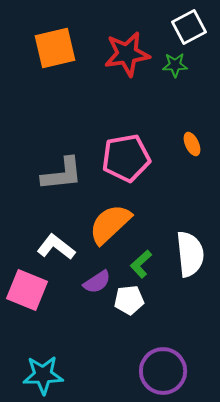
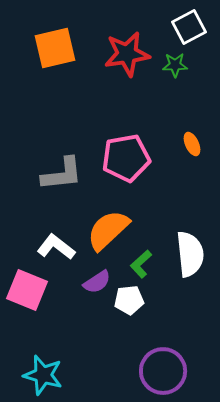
orange semicircle: moved 2 px left, 6 px down
cyan star: rotated 18 degrees clockwise
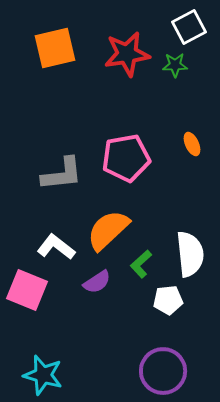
white pentagon: moved 39 px right
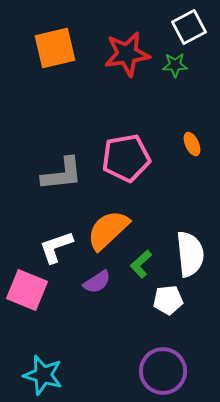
white L-shape: rotated 57 degrees counterclockwise
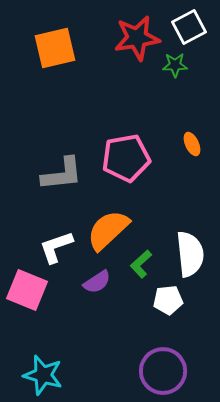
red star: moved 10 px right, 16 px up
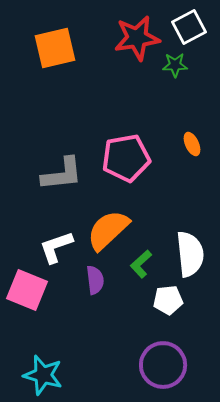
purple semicircle: moved 2 px left, 2 px up; rotated 64 degrees counterclockwise
purple circle: moved 6 px up
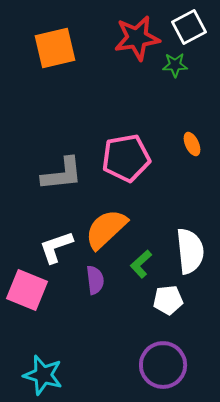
orange semicircle: moved 2 px left, 1 px up
white semicircle: moved 3 px up
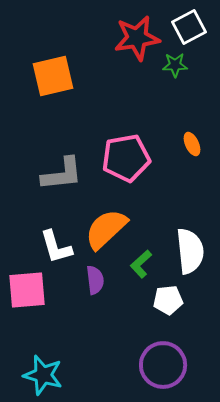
orange square: moved 2 px left, 28 px down
white L-shape: rotated 87 degrees counterclockwise
pink square: rotated 27 degrees counterclockwise
